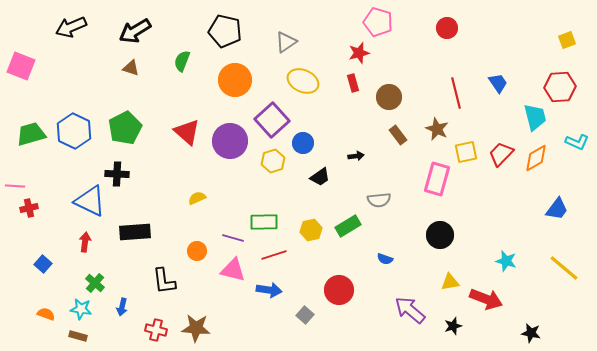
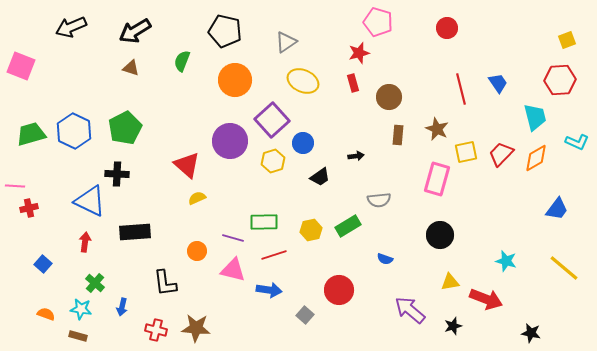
red hexagon at (560, 87): moved 7 px up
red line at (456, 93): moved 5 px right, 4 px up
red triangle at (187, 132): moved 33 px down
brown rectangle at (398, 135): rotated 42 degrees clockwise
black L-shape at (164, 281): moved 1 px right, 2 px down
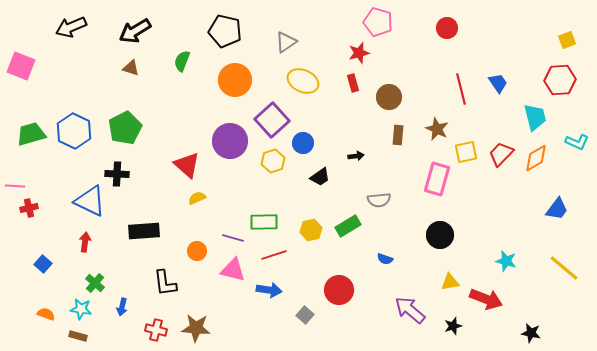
black rectangle at (135, 232): moved 9 px right, 1 px up
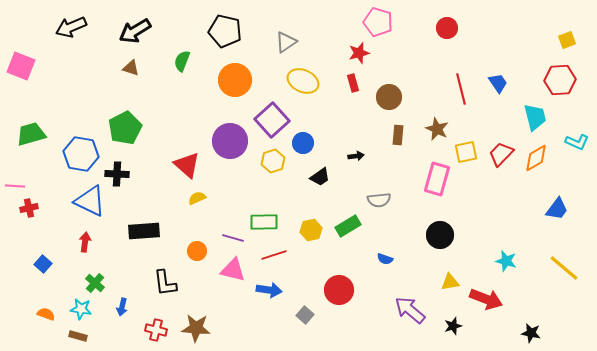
blue hexagon at (74, 131): moved 7 px right, 23 px down; rotated 16 degrees counterclockwise
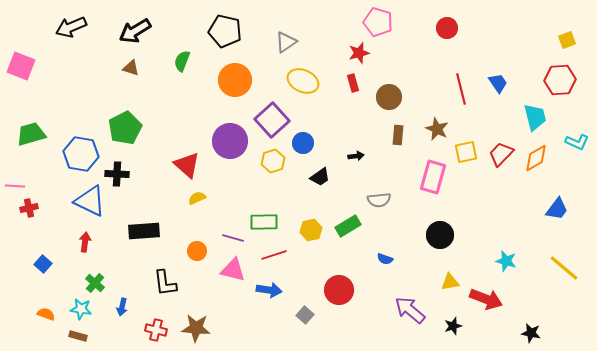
pink rectangle at (437, 179): moved 4 px left, 2 px up
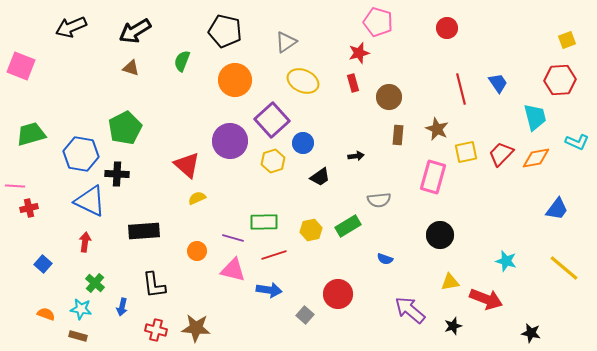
orange diamond at (536, 158): rotated 20 degrees clockwise
black L-shape at (165, 283): moved 11 px left, 2 px down
red circle at (339, 290): moved 1 px left, 4 px down
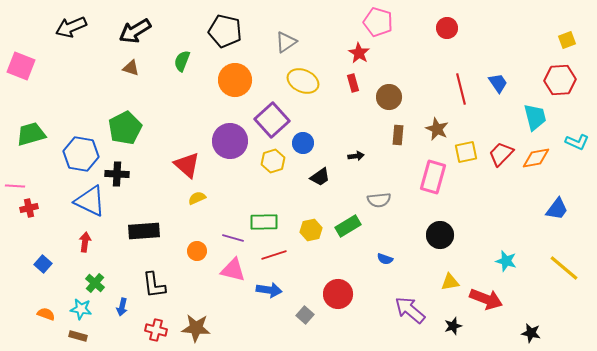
red star at (359, 53): rotated 25 degrees counterclockwise
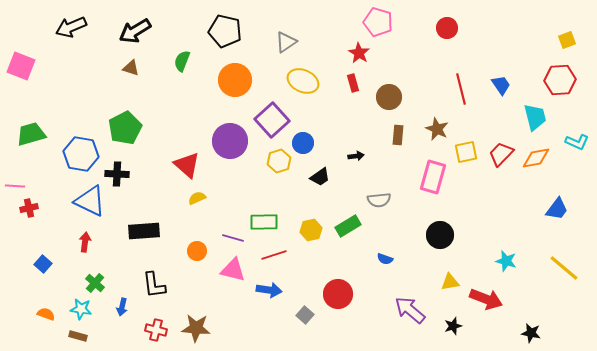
blue trapezoid at (498, 83): moved 3 px right, 2 px down
yellow hexagon at (273, 161): moved 6 px right
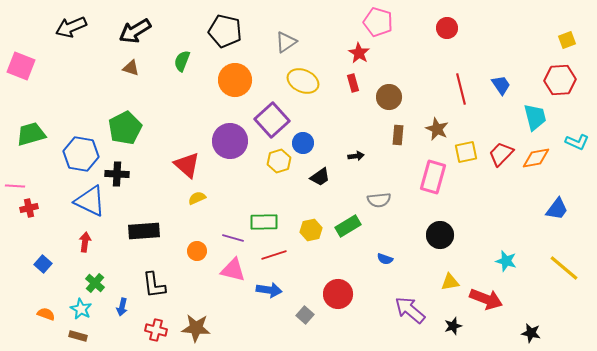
cyan star at (81, 309): rotated 20 degrees clockwise
